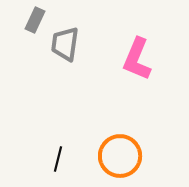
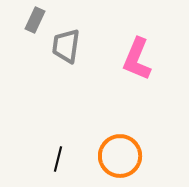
gray trapezoid: moved 1 px right, 2 px down
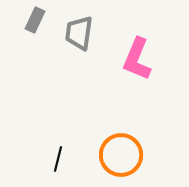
gray trapezoid: moved 13 px right, 13 px up
orange circle: moved 1 px right, 1 px up
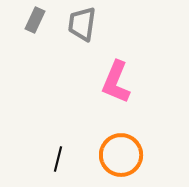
gray trapezoid: moved 3 px right, 9 px up
pink L-shape: moved 21 px left, 23 px down
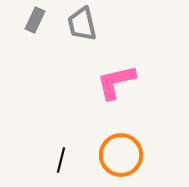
gray trapezoid: rotated 21 degrees counterclockwise
pink L-shape: rotated 54 degrees clockwise
black line: moved 3 px right, 1 px down
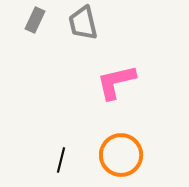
gray trapezoid: moved 1 px right, 1 px up
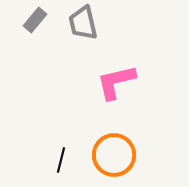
gray rectangle: rotated 15 degrees clockwise
orange circle: moved 7 px left
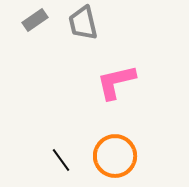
gray rectangle: rotated 15 degrees clockwise
orange circle: moved 1 px right, 1 px down
black line: rotated 50 degrees counterclockwise
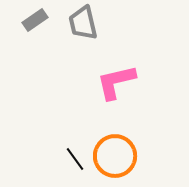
black line: moved 14 px right, 1 px up
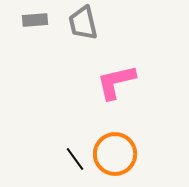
gray rectangle: rotated 30 degrees clockwise
orange circle: moved 2 px up
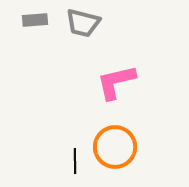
gray trapezoid: rotated 63 degrees counterclockwise
orange circle: moved 7 px up
black line: moved 2 px down; rotated 35 degrees clockwise
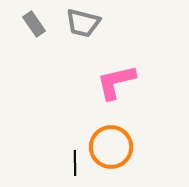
gray rectangle: moved 1 px left, 4 px down; rotated 60 degrees clockwise
orange circle: moved 4 px left
black line: moved 2 px down
